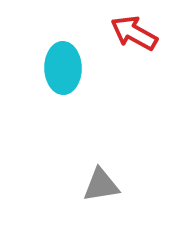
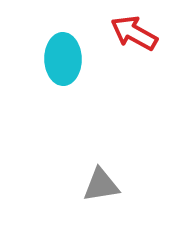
cyan ellipse: moved 9 px up
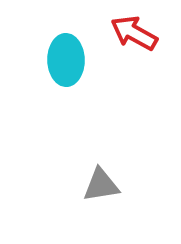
cyan ellipse: moved 3 px right, 1 px down
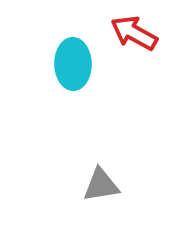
cyan ellipse: moved 7 px right, 4 px down
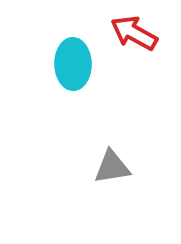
gray triangle: moved 11 px right, 18 px up
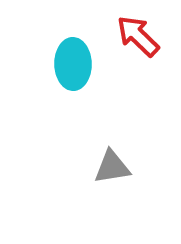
red arrow: moved 4 px right, 3 px down; rotated 15 degrees clockwise
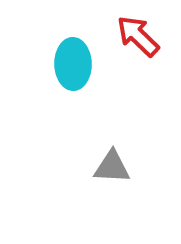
gray triangle: rotated 12 degrees clockwise
